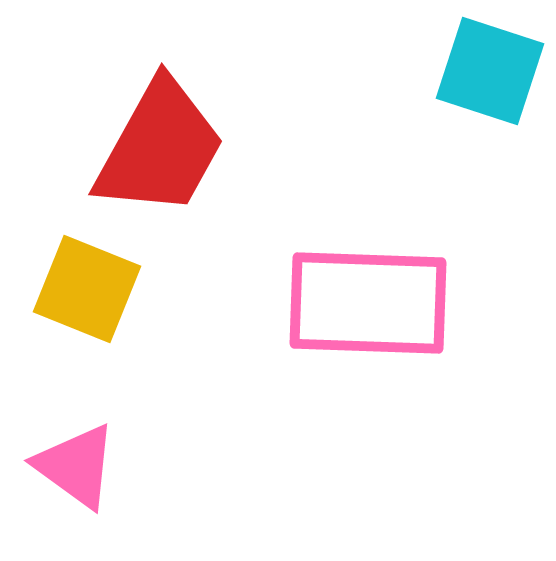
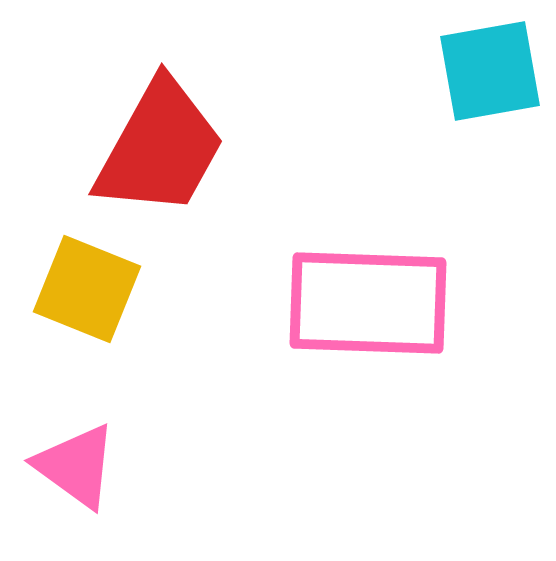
cyan square: rotated 28 degrees counterclockwise
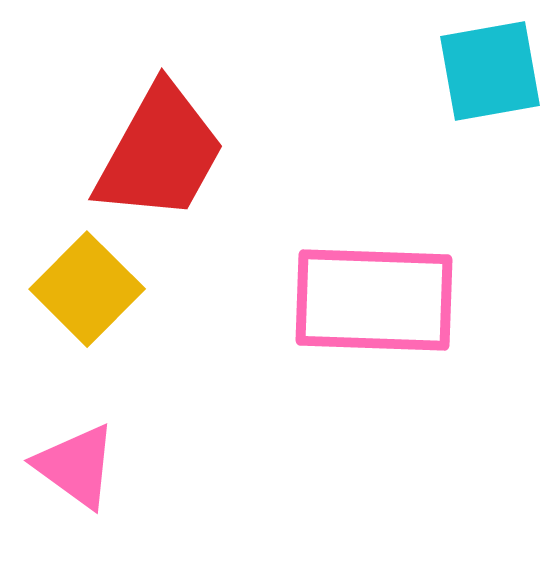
red trapezoid: moved 5 px down
yellow square: rotated 23 degrees clockwise
pink rectangle: moved 6 px right, 3 px up
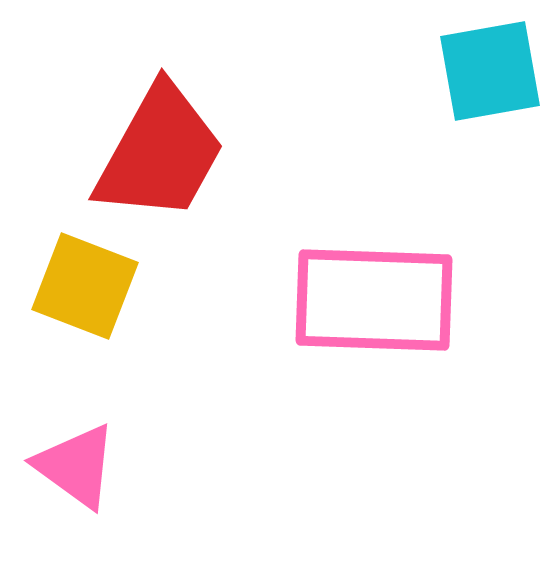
yellow square: moved 2 px left, 3 px up; rotated 24 degrees counterclockwise
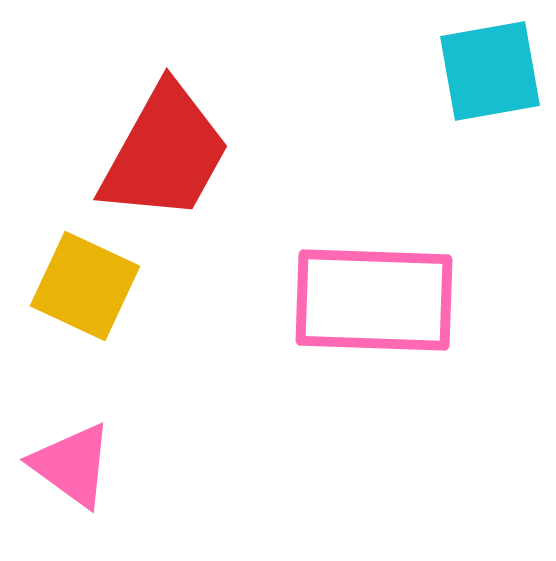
red trapezoid: moved 5 px right
yellow square: rotated 4 degrees clockwise
pink triangle: moved 4 px left, 1 px up
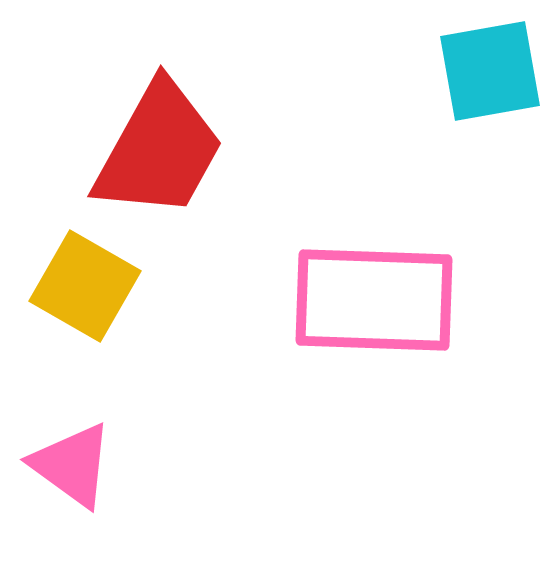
red trapezoid: moved 6 px left, 3 px up
yellow square: rotated 5 degrees clockwise
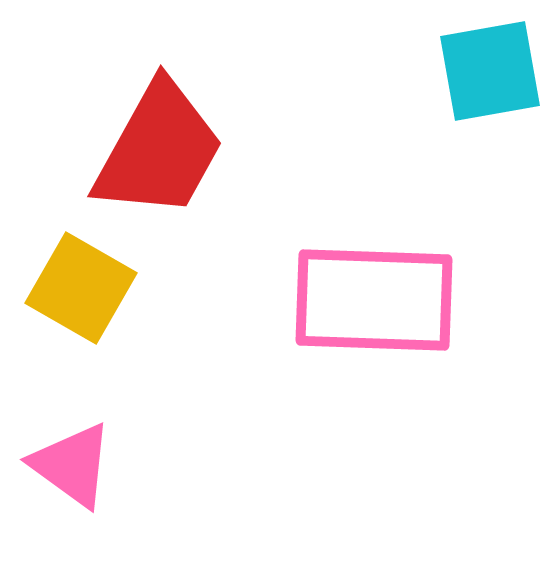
yellow square: moved 4 px left, 2 px down
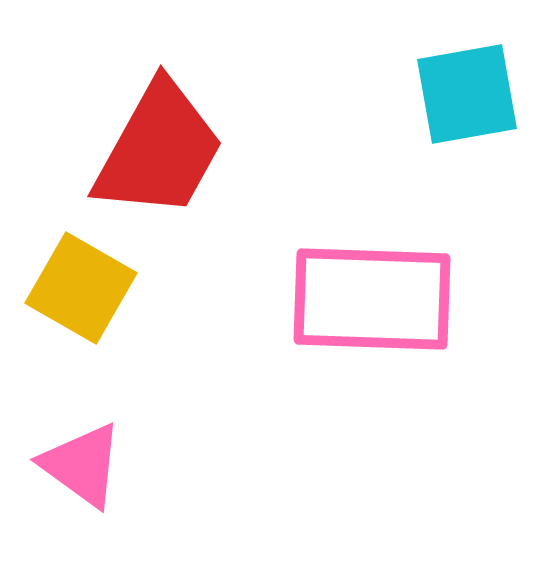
cyan square: moved 23 px left, 23 px down
pink rectangle: moved 2 px left, 1 px up
pink triangle: moved 10 px right
